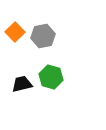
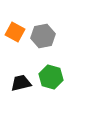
orange square: rotated 18 degrees counterclockwise
black trapezoid: moved 1 px left, 1 px up
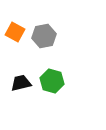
gray hexagon: moved 1 px right
green hexagon: moved 1 px right, 4 px down
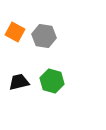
gray hexagon: rotated 20 degrees clockwise
black trapezoid: moved 2 px left, 1 px up
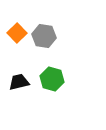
orange square: moved 2 px right, 1 px down; rotated 18 degrees clockwise
green hexagon: moved 2 px up
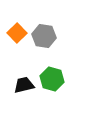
black trapezoid: moved 5 px right, 3 px down
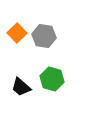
black trapezoid: moved 3 px left, 2 px down; rotated 125 degrees counterclockwise
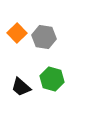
gray hexagon: moved 1 px down
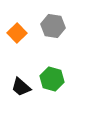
gray hexagon: moved 9 px right, 11 px up
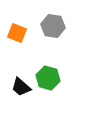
orange square: rotated 24 degrees counterclockwise
green hexagon: moved 4 px left, 1 px up
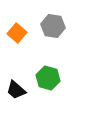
orange square: rotated 18 degrees clockwise
black trapezoid: moved 5 px left, 3 px down
